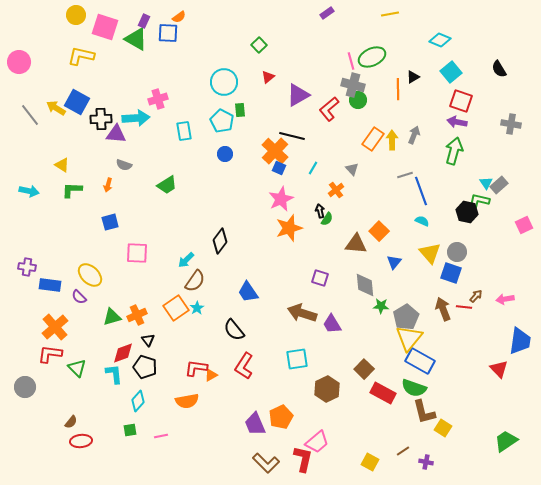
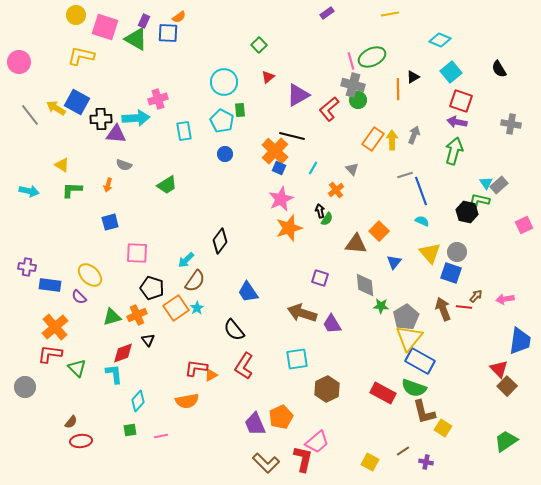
black pentagon at (145, 367): moved 7 px right, 79 px up
brown square at (364, 369): moved 143 px right, 17 px down
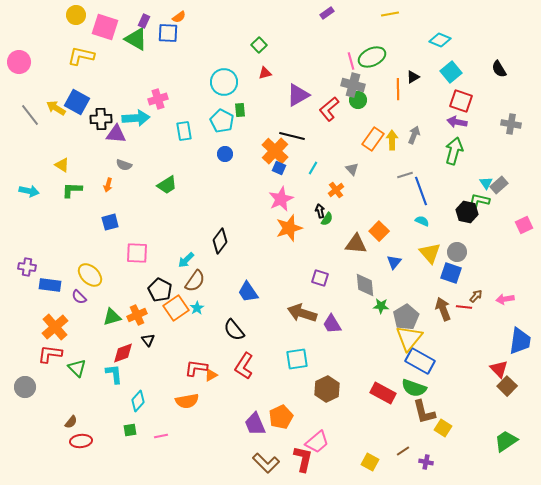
red triangle at (268, 77): moved 3 px left, 4 px up; rotated 24 degrees clockwise
black pentagon at (152, 288): moved 8 px right, 2 px down; rotated 10 degrees clockwise
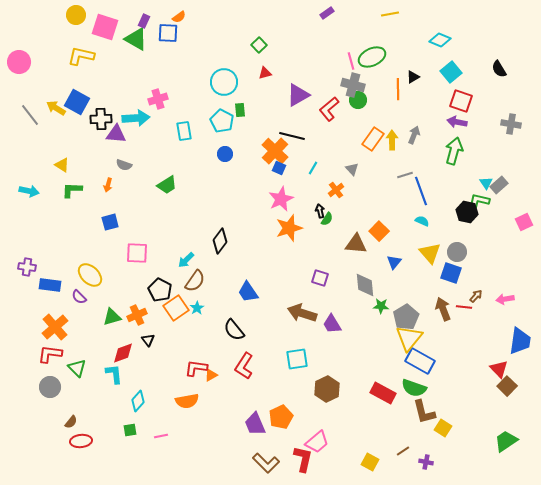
pink square at (524, 225): moved 3 px up
gray circle at (25, 387): moved 25 px right
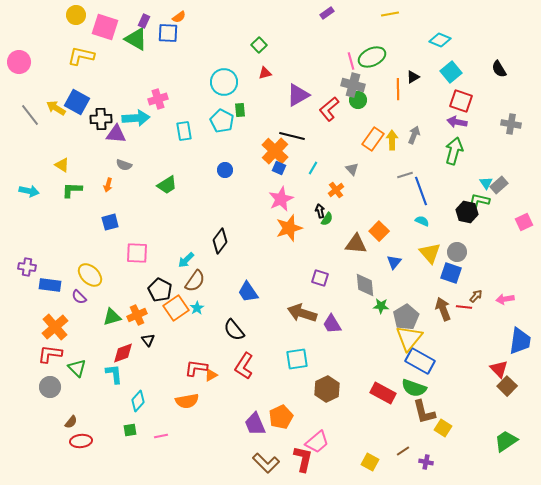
blue circle at (225, 154): moved 16 px down
